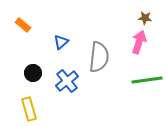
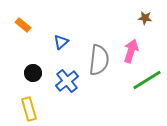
pink arrow: moved 8 px left, 9 px down
gray semicircle: moved 3 px down
green line: rotated 24 degrees counterclockwise
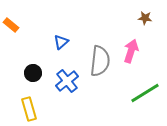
orange rectangle: moved 12 px left
gray semicircle: moved 1 px right, 1 px down
green line: moved 2 px left, 13 px down
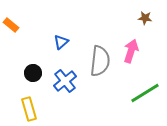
blue cross: moved 2 px left
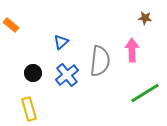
pink arrow: moved 1 px right, 1 px up; rotated 20 degrees counterclockwise
blue cross: moved 2 px right, 6 px up
